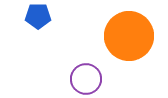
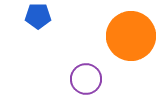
orange circle: moved 2 px right
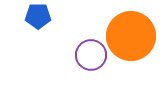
purple circle: moved 5 px right, 24 px up
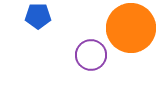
orange circle: moved 8 px up
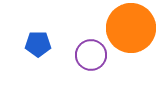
blue pentagon: moved 28 px down
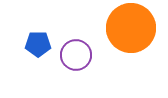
purple circle: moved 15 px left
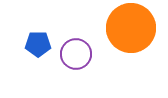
purple circle: moved 1 px up
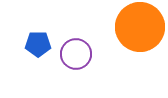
orange circle: moved 9 px right, 1 px up
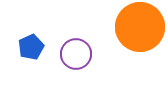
blue pentagon: moved 7 px left, 3 px down; rotated 25 degrees counterclockwise
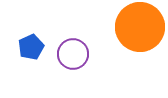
purple circle: moved 3 px left
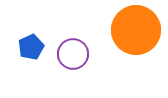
orange circle: moved 4 px left, 3 px down
